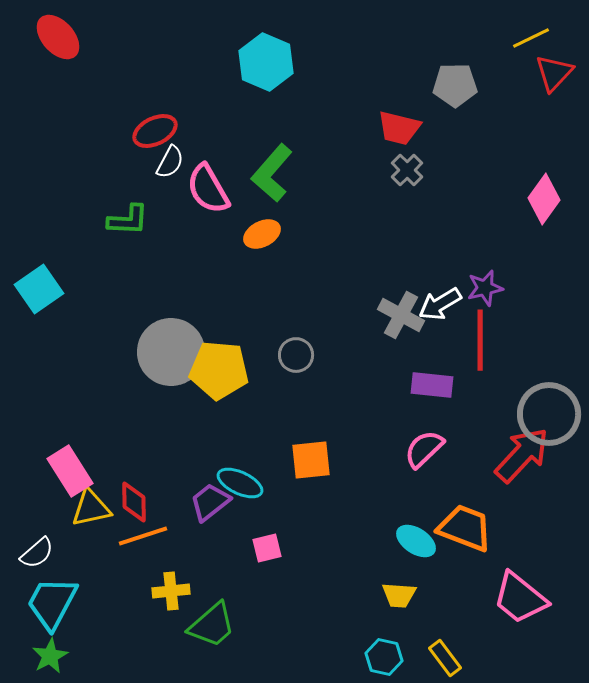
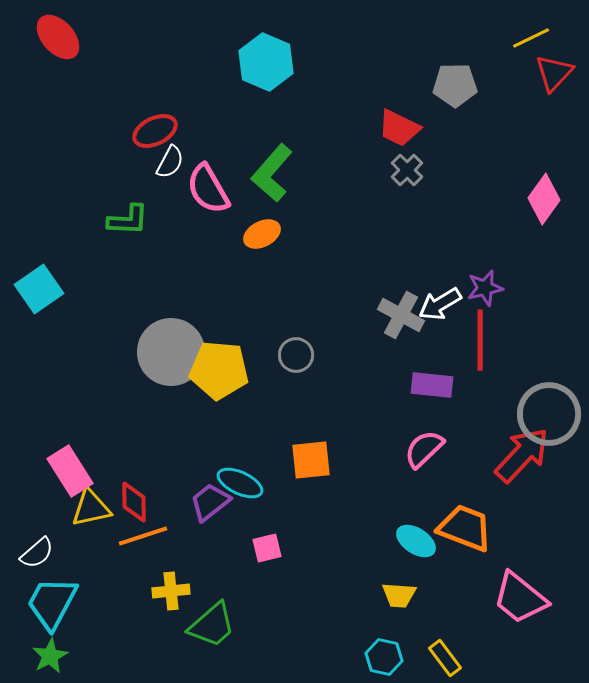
red trapezoid at (399, 128): rotated 12 degrees clockwise
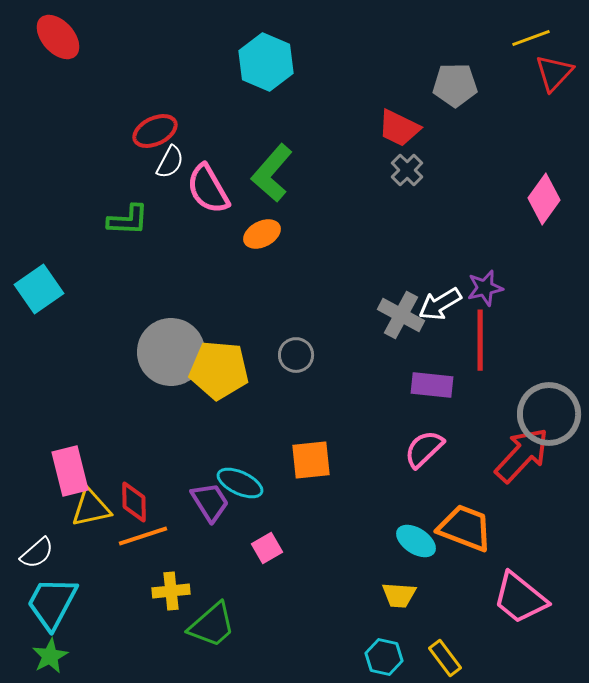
yellow line at (531, 38): rotated 6 degrees clockwise
pink rectangle at (70, 471): rotated 18 degrees clockwise
purple trapezoid at (210, 502): rotated 96 degrees clockwise
pink square at (267, 548): rotated 16 degrees counterclockwise
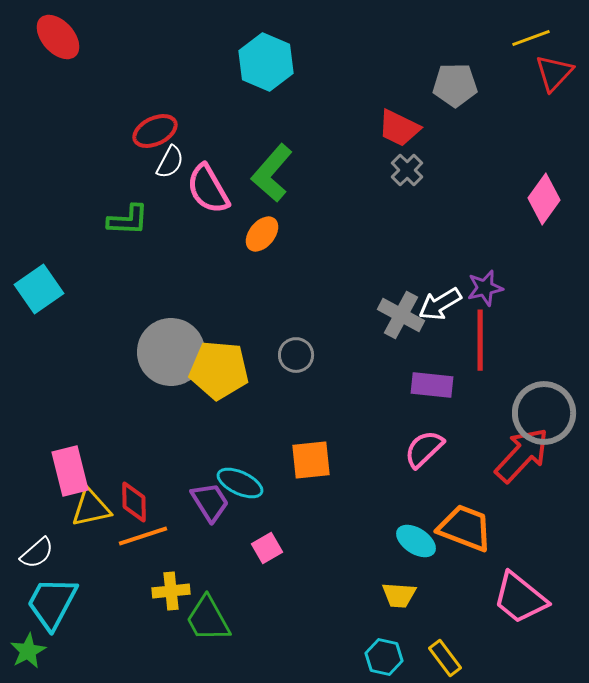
orange ellipse at (262, 234): rotated 24 degrees counterclockwise
gray circle at (549, 414): moved 5 px left, 1 px up
green trapezoid at (212, 625): moved 4 px left, 6 px up; rotated 102 degrees clockwise
green star at (50, 656): moved 22 px left, 5 px up
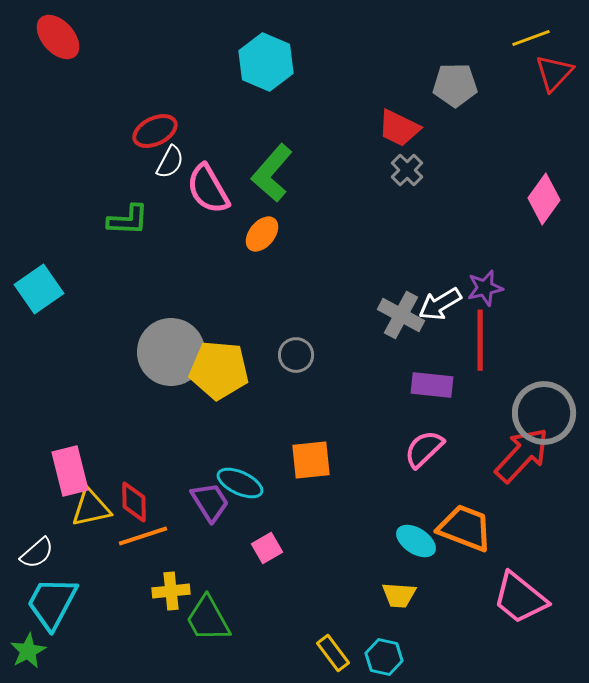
yellow rectangle at (445, 658): moved 112 px left, 5 px up
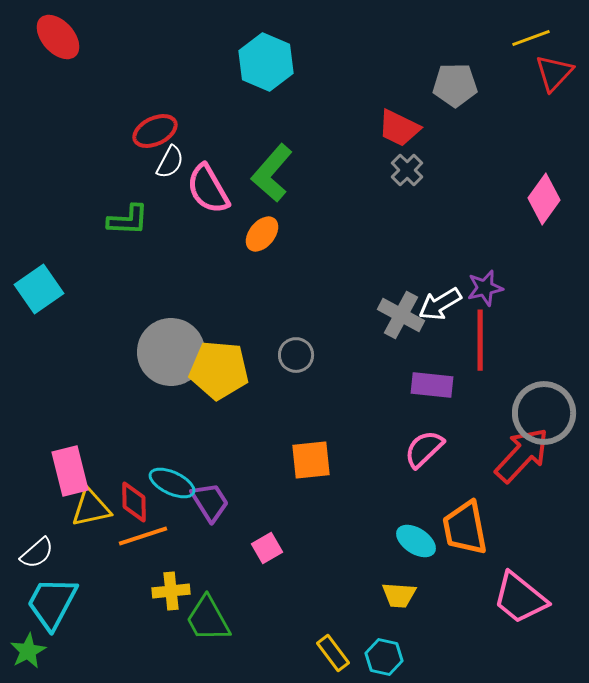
cyan ellipse at (240, 483): moved 68 px left
orange trapezoid at (465, 528): rotated 122 degrees counterclockwise
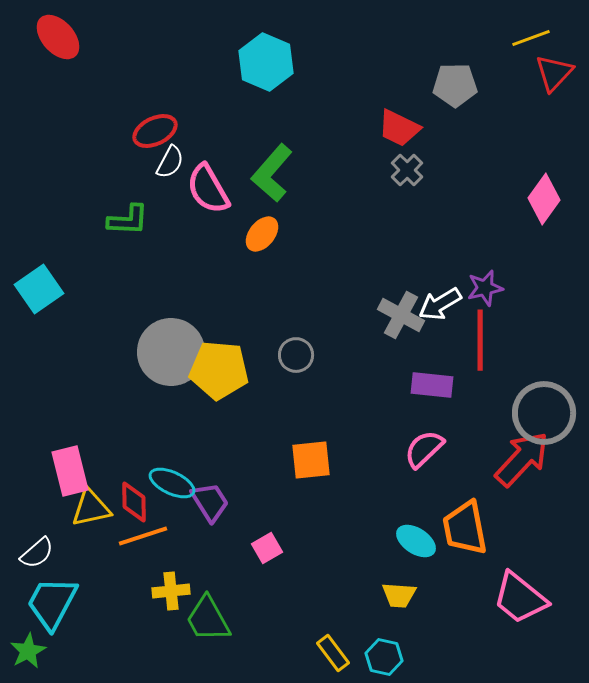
red arrow at (522, 455): moved 4 px down
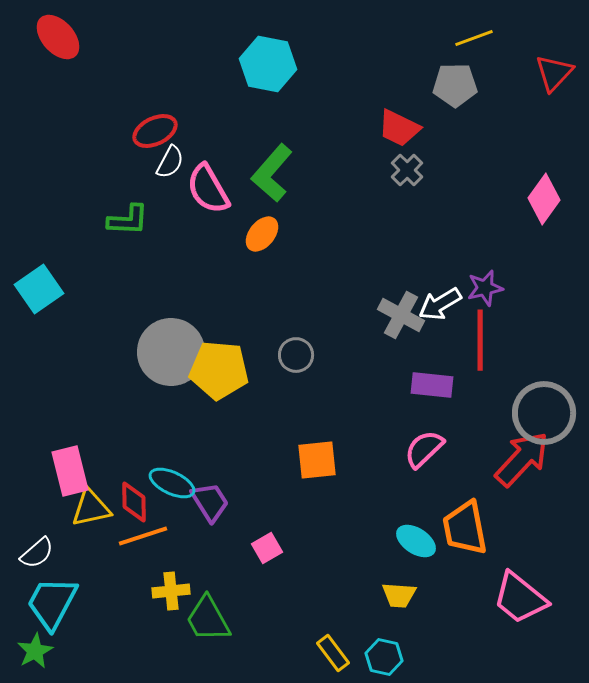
yellow line at (531, 38): moved 57 px left
cyan hexagon at (266, 62): moved 2 px right, 2 px down; rotated 12 degrees counterclockwise
orange square at (311, 460): moved 6 px right
green star at (28, 651): moved 7 px right
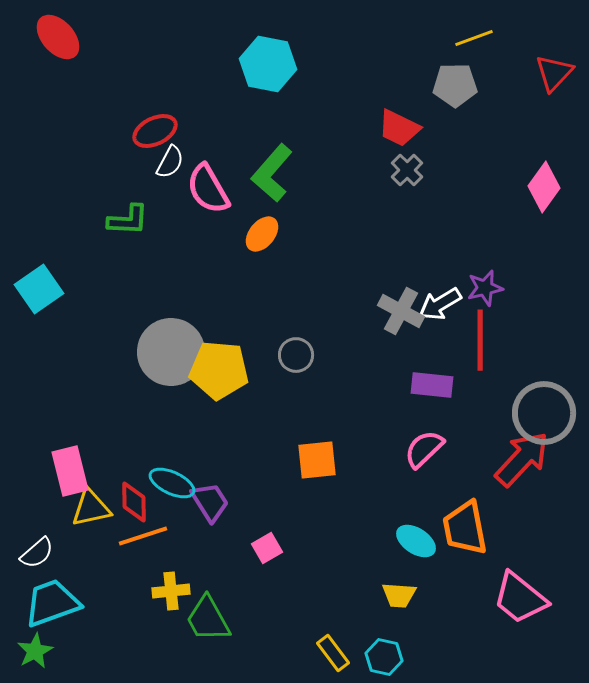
pink diamond at (544, 199): moved 12 px up
gray cross at (401, 315): moved 4 px up
cyan trapezoid at (52, 603): rotated 42 degrees clockwise
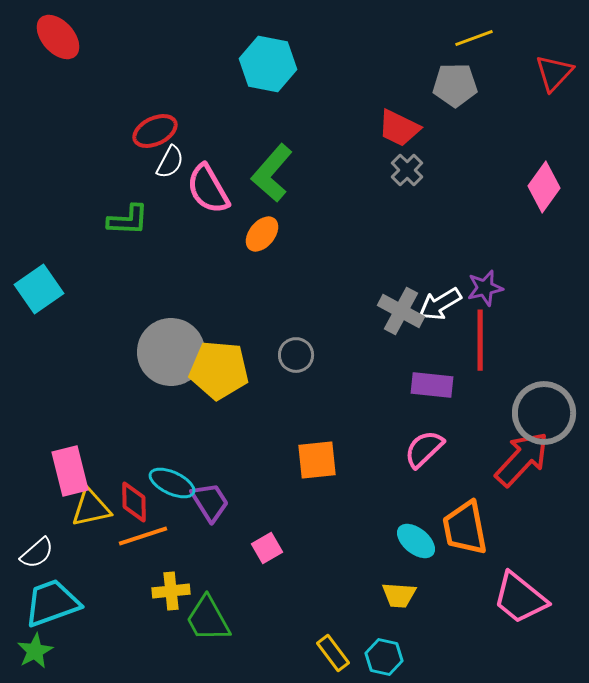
cyan ellipse at (416, 541): rotated 6 degrees clockwise
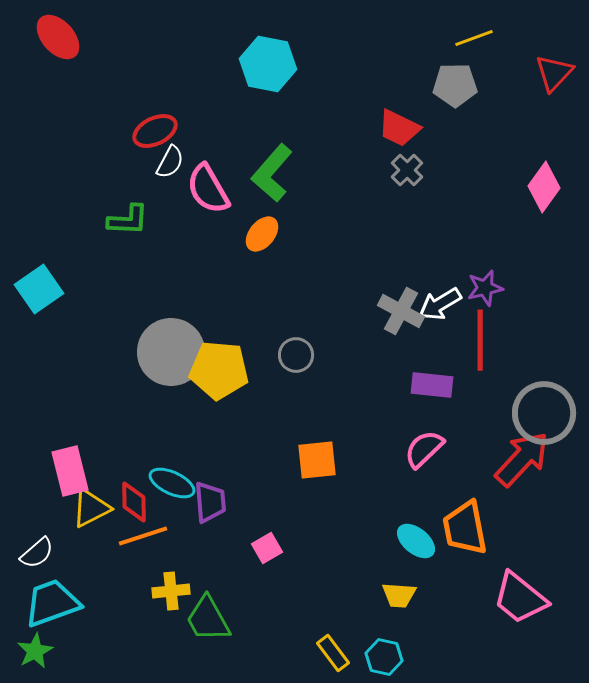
purple trapezoid at (210, 502): rotated 27 degrees clockwise
yellow triangle at (91, 508): rotated 15 degrees counterclockwise
